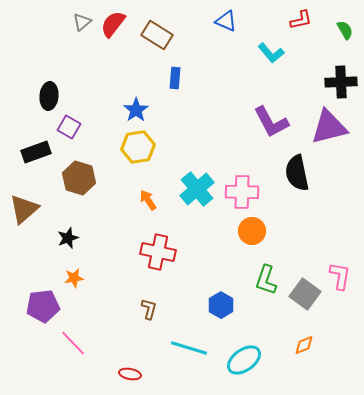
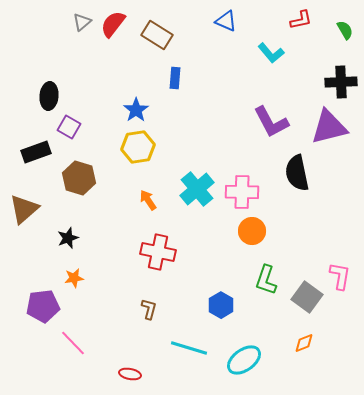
gray square: moved 2 px right, 3 px down
orange diamond: moved 2 px up
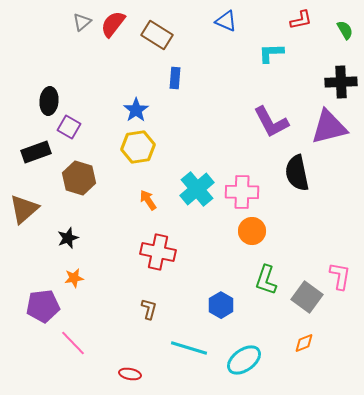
cyan L-shape: rotated 128 degrees clockwise
black ellipse: moved 5 px down
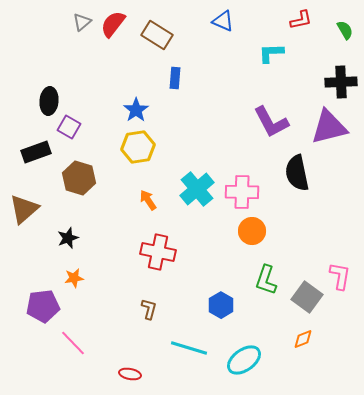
blue triangle: moved 3 px left
orange diamond: moved 1 px left, 4 px up
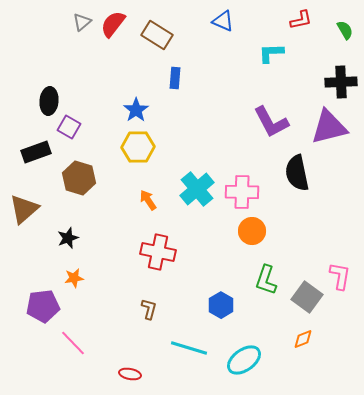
yellow hexagon: rotated 8 degrees clockwise
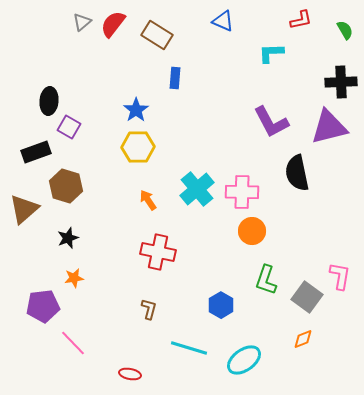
brown hexagon: moved 13 px left, 8 px down
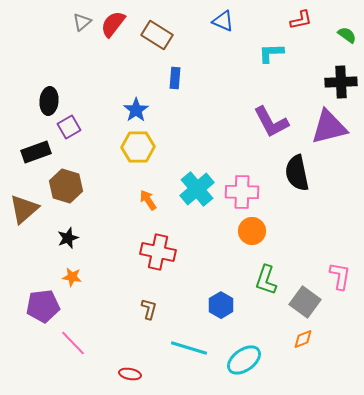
green semicircle: moved 2 px right, 5 px down; rotated 24 degrees counterclockwise
purple square: rotated 30 degrees clockwise
orange star: moved 2 px left, 1 px up; rotated 18 degrees clockwise
gray square: moved 2 px left, 5 px down
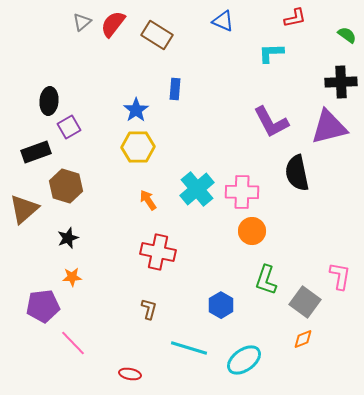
red L-shape: moved 6 px left, 2 px up
blue rectangle: moved 11 px down
orange star: rotated 12 degrees counterclockwise
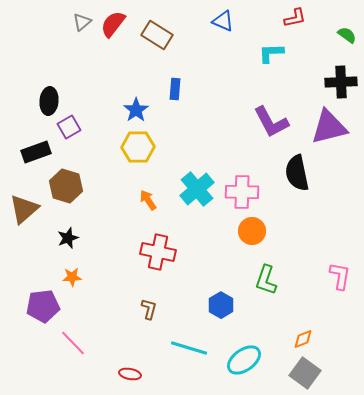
gray square: moved 71 px down
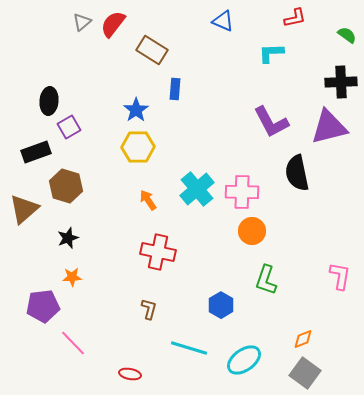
brown rectangle: moved 5 px left, 15 px down
